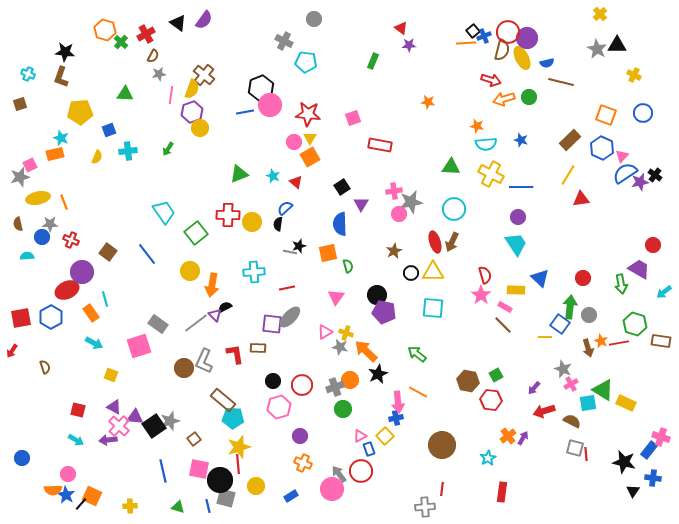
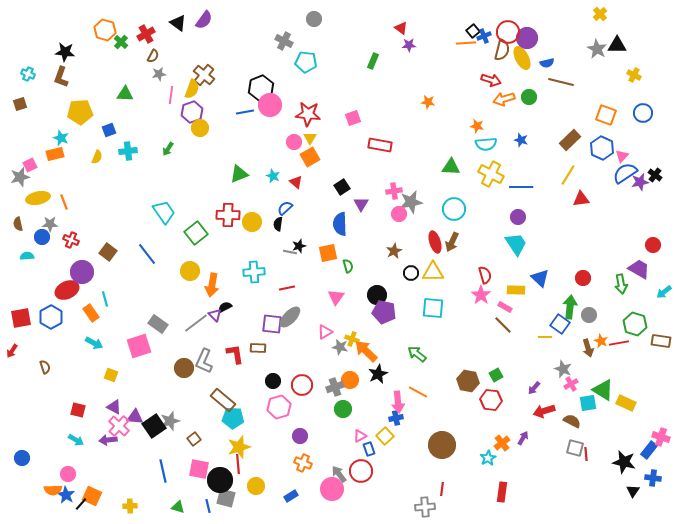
yellow cross at (346, 333): moved 6 px right, 6 px down
orange cross at (508, 436): moved 6 px left, 7 px down
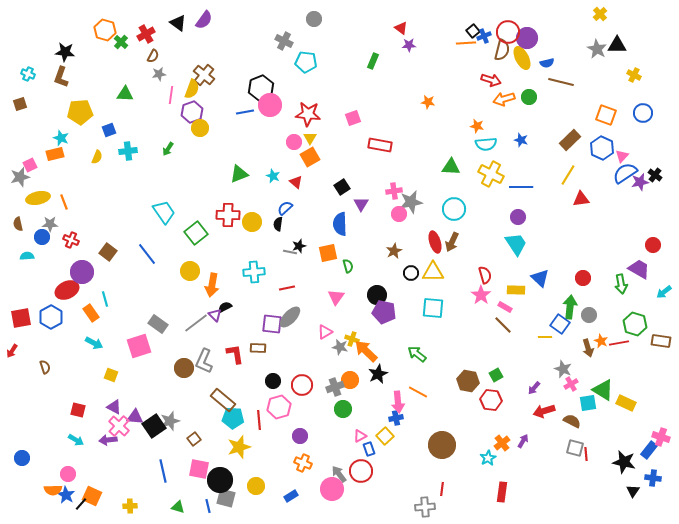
purple arrow at (523, 438): moved 3 px down
red line at (238, 464): moved 21 px right, 44 px up
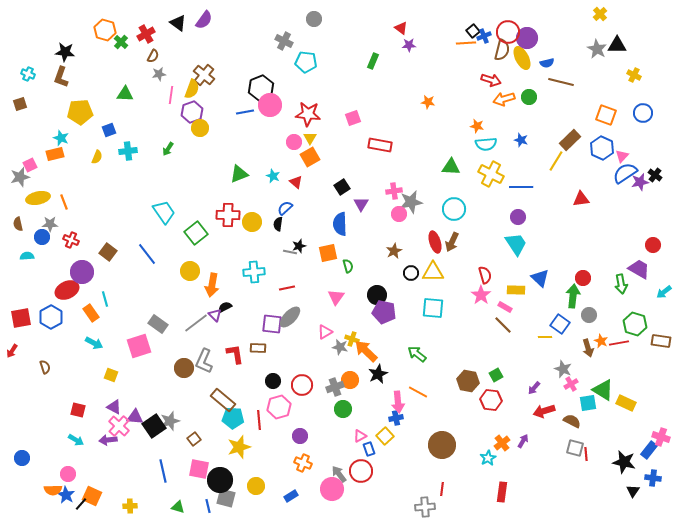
yellow line at (568, 175): moved 12 px left, 14 px up
green arrow at (570, 307): moved 3 px right, 11 px up
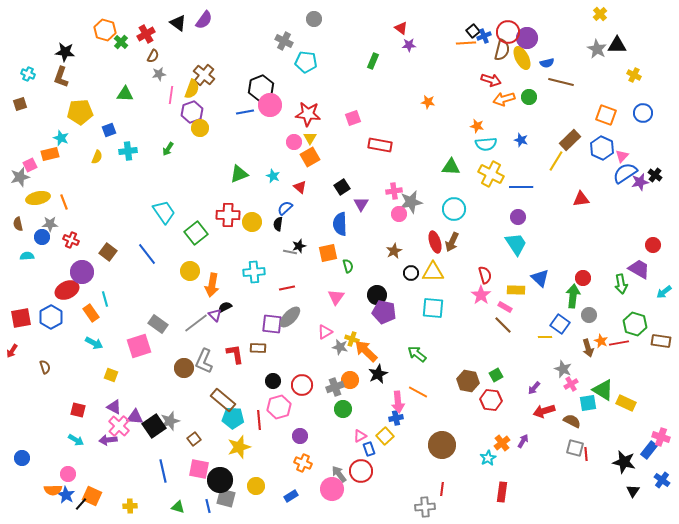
orange rectangle at (55, 154): moved 5 px left
red triangle at (296, 182): moved 4 px right, 5 px down
blue cross at (653, 478): moved 9 px right, 2 px down; rotated 28 degrees clockwise
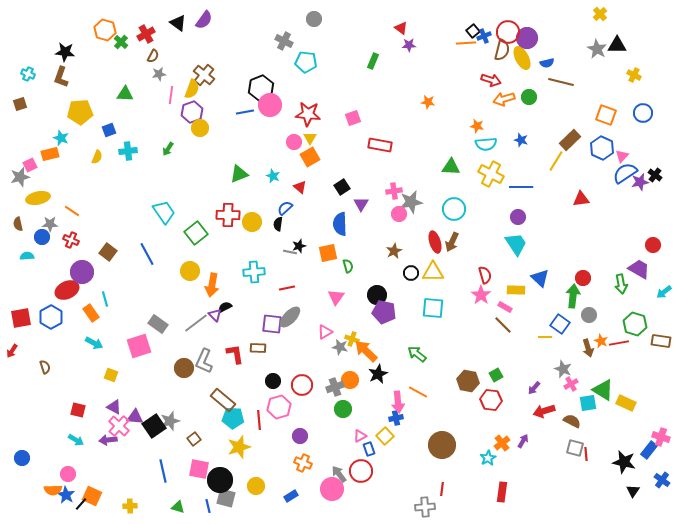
orange line at (64, 202): moved 8 px right, 9 px down; rotated 35 degrees counterclockwise
blue line at (147, 254): rotated 10 degrees clockwise
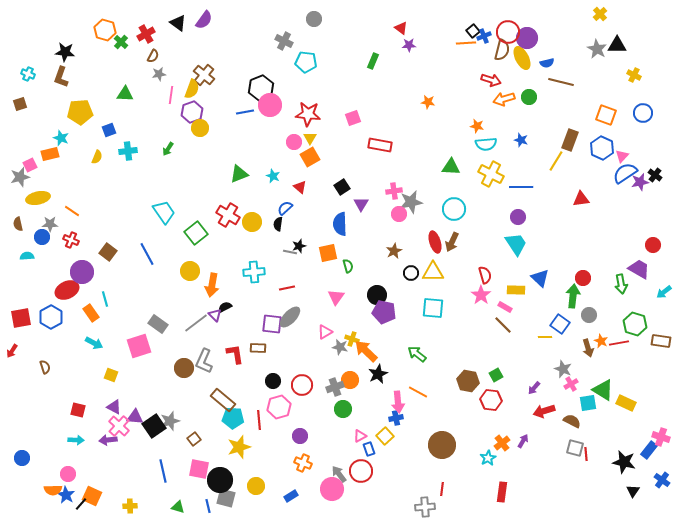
brown rectangle at (570, 140): rotated 25 degrees counterclockwise
red cross at (228, 215): rotated 30 degrees clockwise
cyan arrow at (76, 440): rotated 28 degrees counterclockwise
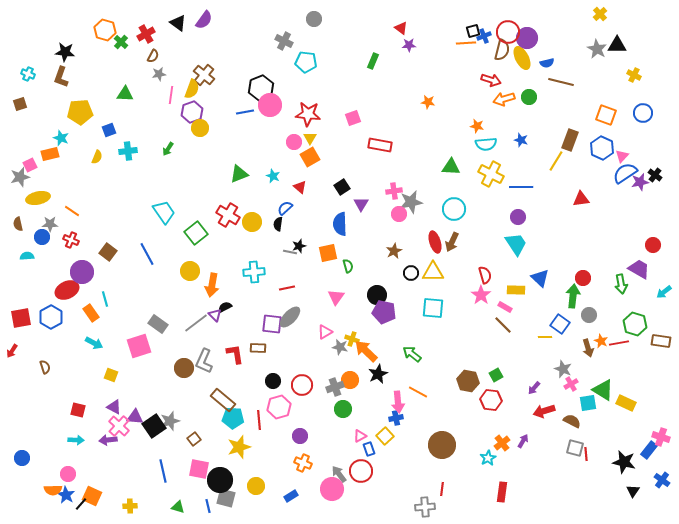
black square at (473, 31): rotated 24 degrees clockwise
green arrow at (417, 354): moved 5 px left
